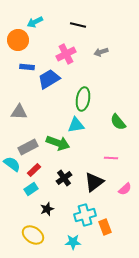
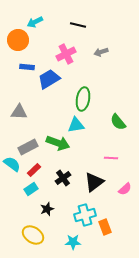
black cross: moved 1 px left
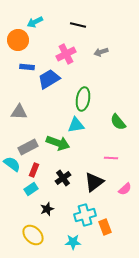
red rectangle: rotated 24 degrees counterclockwise
yellow ellipse: rotated 10 degrees clockwise
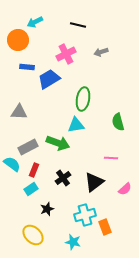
green semicircle: rotated 24 degrees clockwise
cyan star: rotated 14 degrees clockwise
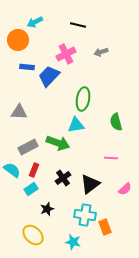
blue trapezoid: moved 3 px up; rotated 15 degrees counterclockwise
green semicircle: moved 2 px left
cyan semicircle: moved 6 px down
black triangle: moved 4 px left, 2 px down
cyan cross: rotated 25 degrees clockwise
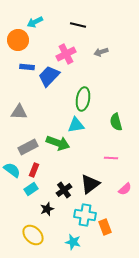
black cross: moved 1 px right, 12 px down
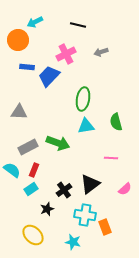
cyan triangle: moved 10 px right, 1 px down
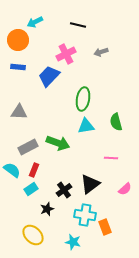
blue rectangle: moved 9 px left
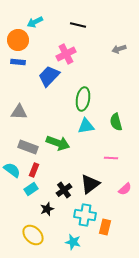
gray arrow: moved 18 px right, 3 px up
blue rectangle: moved 5 px up
gray rectangle: rotated 48 degrees clockwise
orange rectangle: rotated 35 degrees clockwise
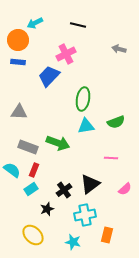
cyan arrow: moved 1 px down
gray arrow: rotated 32 degrees clockwise
green semicircle: rotated 96 degrees counterclockwise
cyan cross: rotated 20 degrees counterclockwise
orange rectangle: moved 2 px right, 8 px down
